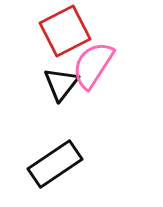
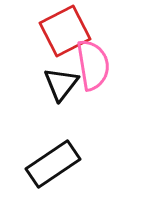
pink semicircle: rotated 138 degrees clockwise
black rectangle: moved 2 px left
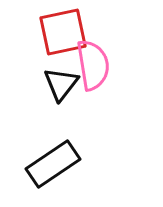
red square: moved 2 px left, 1 px down; rotated 15 degrees clockwise
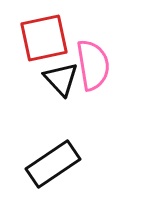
red square: moved 19 px left, 6 px down
black triangle: moved 5 px up; rotated 21 degrees counterclockwise
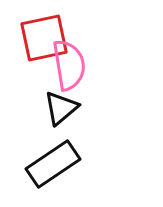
pink semicircle: moved 24 px left
black triangle: moved 29 px down; rotated 33 degrees clockwise
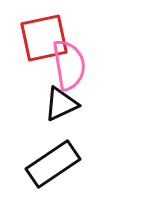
black triangle: moved 4 px up; rotated 15 degrees clockwise
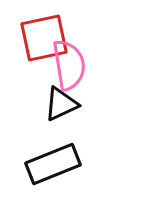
black rectangle: rotated 12 degrees clockwise
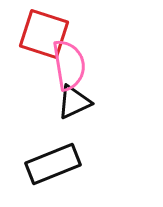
red square: moved 4 px up; rotated 30 degrees clockwise
black triangle: moved 13 px right, 2 px up
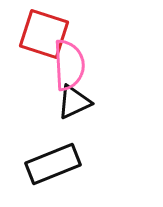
pink semicircle: rotated 6 degrees clockwise
